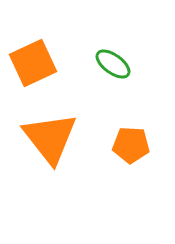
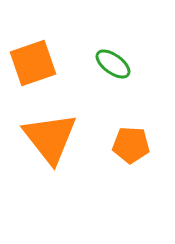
orange square: rotated 6 degrees clockwise
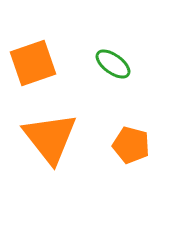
orange pentagon: rotated 12 degrees clockwise
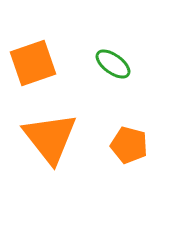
orange pentagon: moved 2 px left
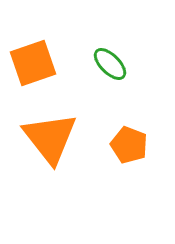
green ellipse: moved 3 px left; rotated 9 degrees clockwise
orange pentagon: rotated 6 degrees clockwise
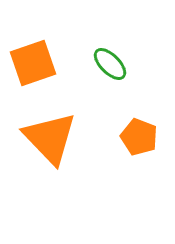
orange triangle: rotated 6 degrees counterclockwise
orange pentagon: moved 10 px right, 8 px up
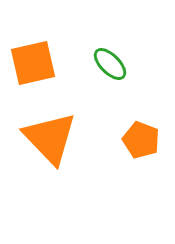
orange square: rotated 6 degrees clockwise
orange pentagon: moved 2 px right, 3 px down
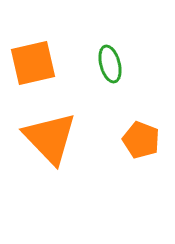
green ellipse: rotated 30 degrees clockwise
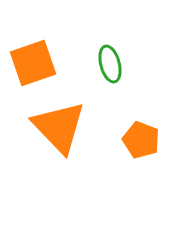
orange square: rotated 6 degrees counterclockwise
orange triangle: moved 9 px right, 11 px up
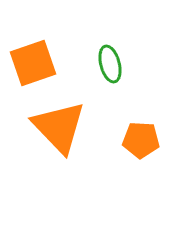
orange pentagon: rotated 18 degrees counterclockwise
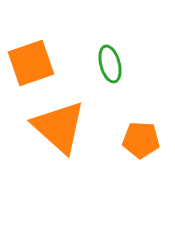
orange square: moved 2 px left
orange triangle: rotated 4 degrees counterclockwise
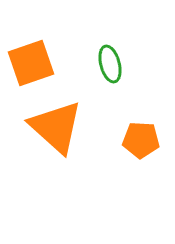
orange triangle: moved 3 px left
